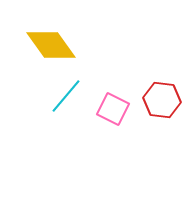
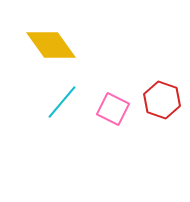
cyan line: moved 4 px left, 6 px down
red hexagon: rotated 12 degrees clockwise
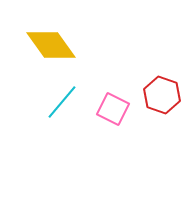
red hexagon: moved 5 px up
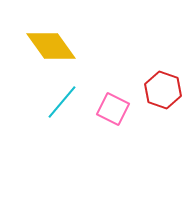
yellow diamond: moved 1 px down
red hexagon: moved 1 px right, 5 px up
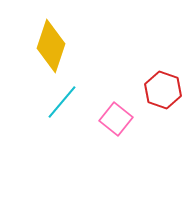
yellow diamond: rotated 54 degrees clockwise
pink square: moved 3 px right, 10 px down; rotated 12 degrees clockwise
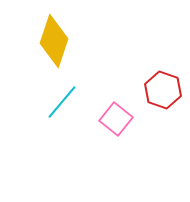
yellow diamond: moved 3 px right, 5 px up
